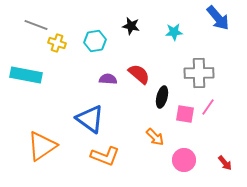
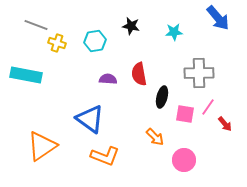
red semicircle: rotated 140 degrees counterclockwise
red arrow: moved 39 px up
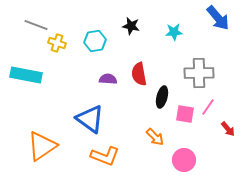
red arrow: moved 3 px right, 5 px down
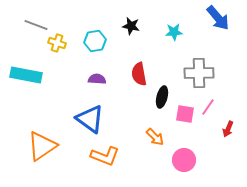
purple semicircle: moved 11 px left
red arrow: rotated 63 degrees clockwise
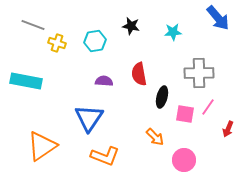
gray line: moved 3 px left
cyan star: moved 1 px left
cyan rectangle: moved 6 px down
purple semicircle: moved 7 px right, 2 px down
blue triangle: moved 1 px left, 1 px up; rotated 28 degrees clockwise
